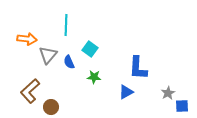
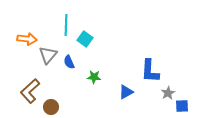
cyan square: moved 5 px left, 10 px up
blue L-shape: moved 12 px right, 3 px down
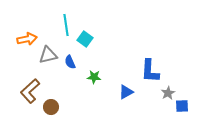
cyan line: rotated 10 degrees counterclockwise
orange arrow: rotated 18 degrees counterclockwise
gray triangle: rotated 36 degrees clockwise
blue semicircle: moved 1 px right
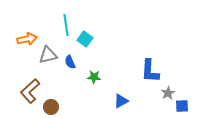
blue triangle: moved 5 px left, 9 px down
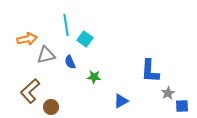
gray triangle: moved 2 px left
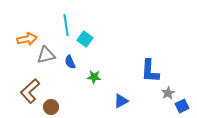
blue square: rotated 24 degrees counterclockwise
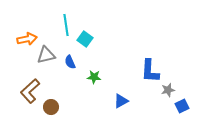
gray star: moved 3 px up; rotated 16 degrees clockwise
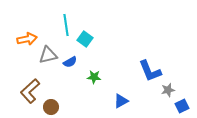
gray triangle: moved 2 px right
blue semicircle: rotated 96 degrees counterclockwise
blue L-shape: rotated 25 degrees counterclockwise
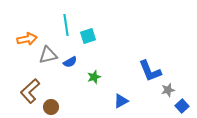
cyan square: moved 3 px right, 3 px up; rotated 35 degrees clockwise
green star: rotated 24 degrees counterclockwise
blue square: rotated 16 degrees counterclockwise
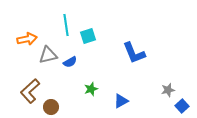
blue L-shape: moved 16 px left, 18 px up
green star: moved 3 px left, 12 px down
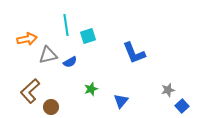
blue triangle: rotated 21 degrees counterclockwise
